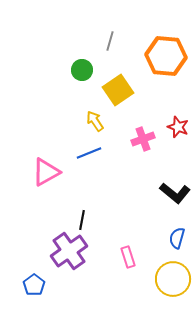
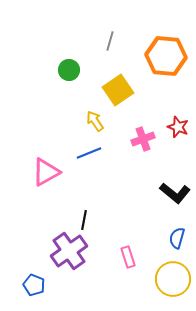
green circle: moved 13 px left
black line: moved 2 px right
blue pentagon: rotated 15 degrees counterclockwise
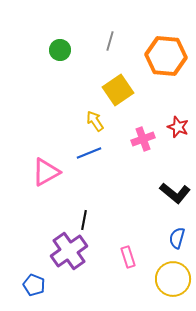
green circle: moved 9 px left, 20 px up
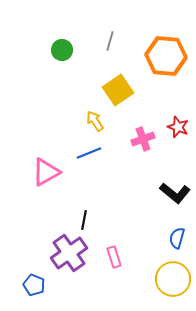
green circle: moved 2 px right
purple cross: moved 2 px down
pink rectangle: moved 14 px left
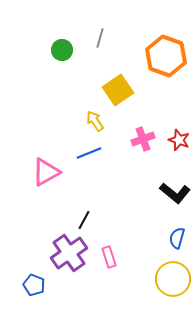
gray line: moved 10 px left, 3 px up
orange hexagon: rotated 15 degrees clockwise
red star: moved 1 px right, 13 px down
black line: rotated 18 degrees clockwise
pink rectangle: moved 5 px left
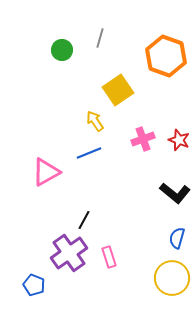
yellow circle: moved 1 px left, 1 px up
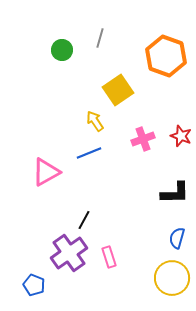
red star: moved 2 px right, 4 px up
black L-shape: rotated 40 degrees counterclockwise
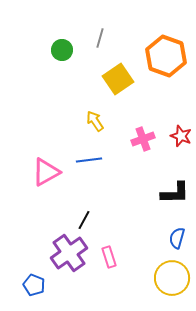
yellow square: moved 11 px up
blue line: moved 7 px down; rotated 15 degrees clockwise
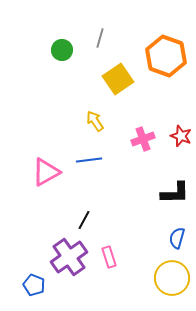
purple cross: moved 4 px down
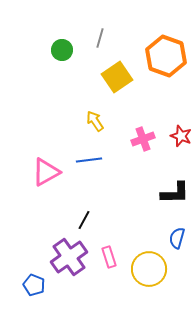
yellow square: moved 1 px left, 2 px up
yellow circle: moved 23 px left, 9 px up
